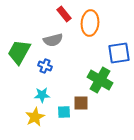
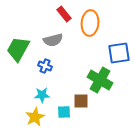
green trapezoid: moved 1 px left, 3 px up
brown square: moved 2 px up
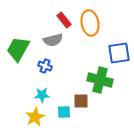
red rectangle: moved 6 px down
orange ellipse: rotated 15 degrees counterclockwise
green cross: rotated 15 degrees counterclockwise
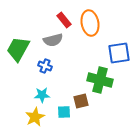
brown square: rotated 14 degrees counterclockwise
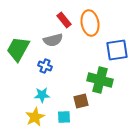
blue square: moved 2 px left, 3 px up
cyan square: moved 5 px down
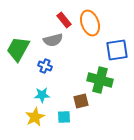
orange ellipse: rotated 10 degrees counterclockwise
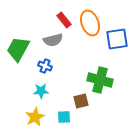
blue square: moved 11 px up
cyan star: moved 1 px left, 4 px up
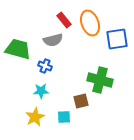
green trapezoid: rotated 76 degrees clockwise
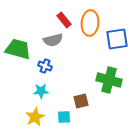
orange ellipse: rotated 25 degrees clockwise
green cross: moved 9 px right
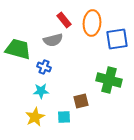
orange ellipse: moved 2 px right
blue cross: moved 1 px left, 1 px down
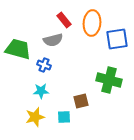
blue cross: moved 2 px up
yellow star: rotated 12 degrees clockwise
